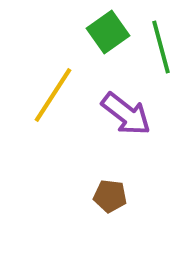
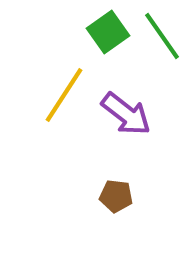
green line: moved 1 px right, 11 px up; rotated 20 degrees counterclockwise
yellow line: moved 11 px right
brown pentagon: moved 6 px right
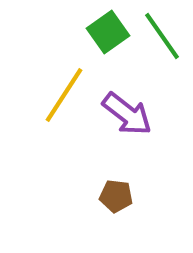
purple arrow: moved 1 px right
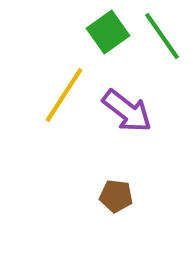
purple arrow: moved 3 px up
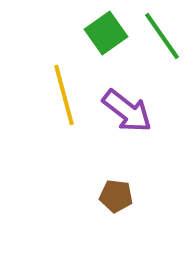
green square: moved 2 px left, 1 px down
yellow line: rotated 48 degrees counterclockwise
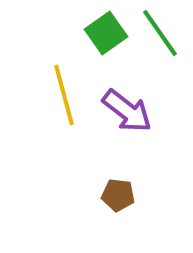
green line: moved 2 px left, 3 px up
brown pentagon: moved 2 px right, 1 px up
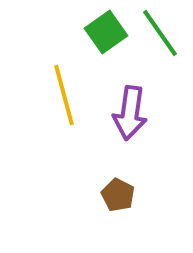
green square: moved 1 px up
purple arrow: moved 3 px right, 2 px down; rotated 60 degrees clockwise
brown pentagon: rotated 20 degrees clockwise
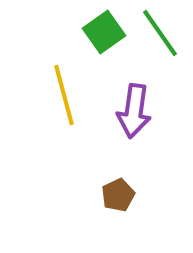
green square: moved 2 px left
purple arrow: moved 4 px right, 2 px up
brown pentagon: rotated 20 degrees clockwise
